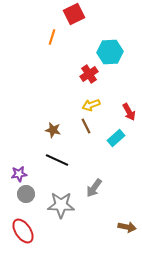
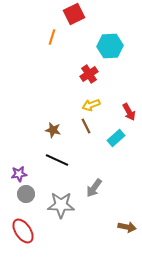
cyan hexagon: moved 6 px up
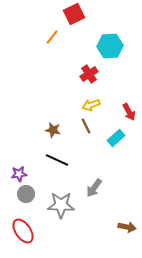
orange line: rotated 21 degrees clockwise
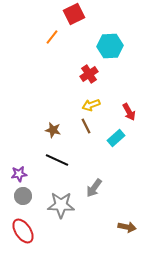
gray circle: moved 3 px left, 2 px down
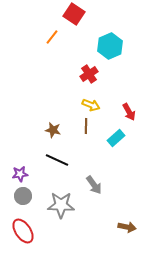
red square: rotated 30 degrees counterclockwise
cyan hexagon: rotated 20 degrees counterclockwise
yellow arrow: rotated 138 degrees counterclockwise
brown line: rotated 28 degrees clockwise
purple star: moved 1 px right
gray arrow: moved 3 px up; rotated 72 degrees counterclockwise
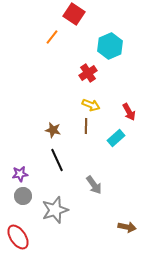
red cross: moved 1 px left, 1 px up
black line: rotated 40 degrees clockwise
gray star: moved 6 px left, 5 px down; rotated 20 degrees counterclockwise
red ellipse: moved 5 px left, 6 px down
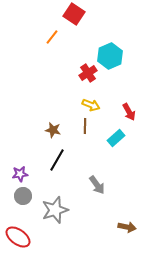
cyan hexagon: moved 10 px down
brown line: moved 1 px left
black line: rotated 55 degrees clockwise
gray arrow: moved 3 px right
red ellipse: rotated 20 degrees counterclockwise
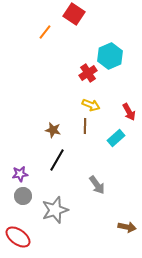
orange line: moved 7 px left, 5 px up
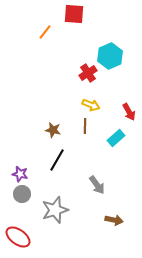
red square: rotated 30 degrees counterclockwise
purple star: rotated 21 degrees clockwise
gray circle: moved 1 px left, 2 px up
brown arrow: moved 13 px left, 7 px up
